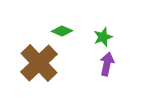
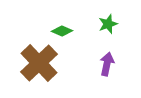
green star: moved 5 px right, 13 px up
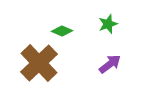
purple arrow: moved 3 px right; rotated 40 degrees clockwise
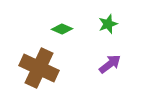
green diamond: moved 2 px up
brown cross: moved 5 px down; rotated 21 degrees counterclockwise
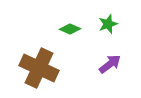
green diamond: moved 8 px right
